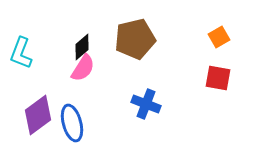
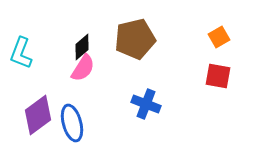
red square: moved 2 px up
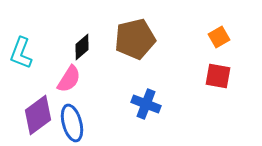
pink semicircle: moved 14 px left, 11 px down
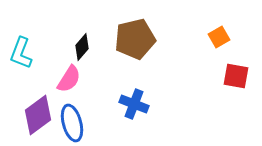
black diamond: rotated 8 degrees counterclockwise
red square: moved 18 px right
blue cross: moved 12 px left
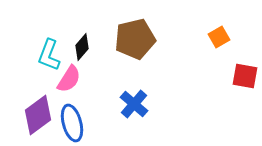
cyan L-shape: moved 28 px right, 2 px down
red square: moved 9 px right
blue cross: rotated 20 degrees clockwise
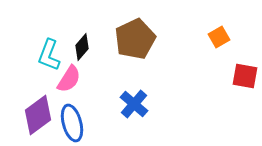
brown pentagon: rotated 12 degrees counterclockwise
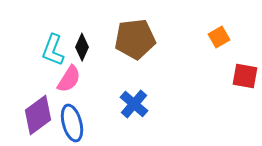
brown pentagon: rotated 18 degrees clockwise
black diamond: rotated 16 degrees counterclockwise
cyan L-shape: moved 4 px right, 5 px up
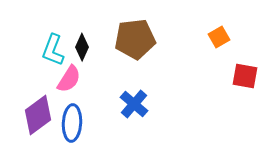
blue ellipse: rotated 18 degrees clockwise
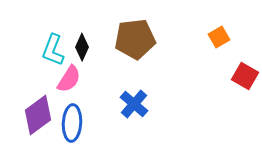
red square: rotated 20 degrees clockwise
